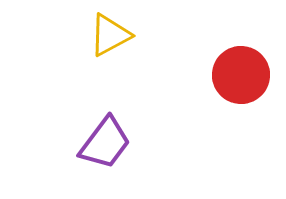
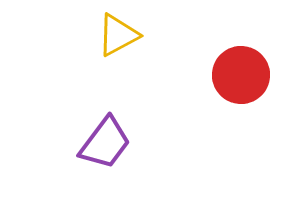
yellow triangle: moved 8 px right
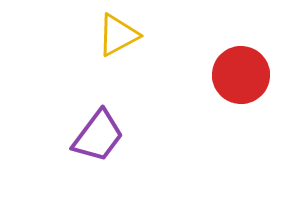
purple trapezoid: moved 7 px left, 7 px up
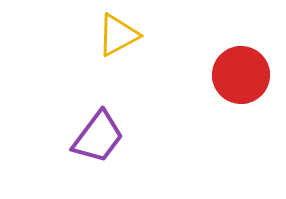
purple trapezoid: moved 1 px down
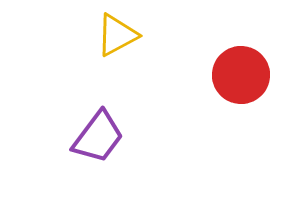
yellow triangle: moved 1 px left
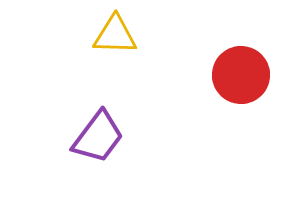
yellow triangle: moved 2 px left; rotated 30 degrees clockwise
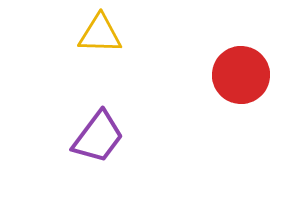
yellow triangle: moved 15 px left, 1 px up
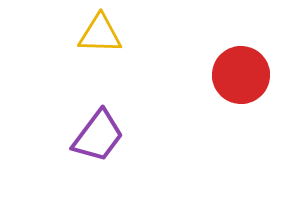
purple trapezoid: moved 1 px up
